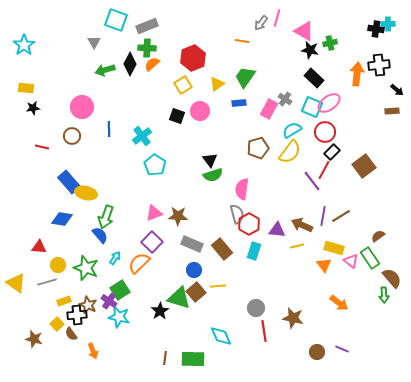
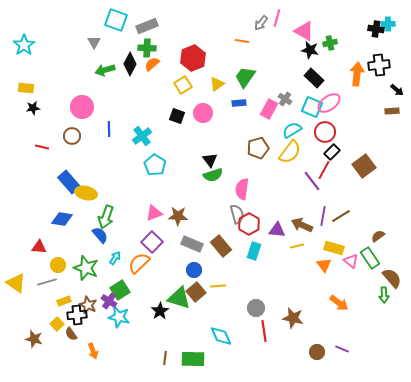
pink circle at (200, 111): moved 3 px right, 2 px down
brown rectangle at (222, 249): moved 1 px left, 3 px up
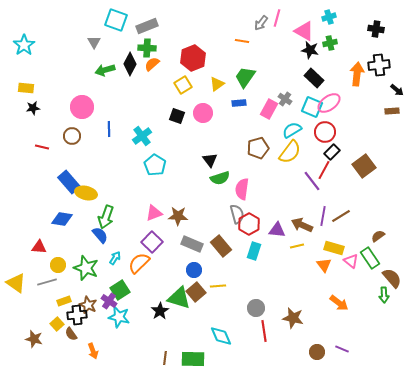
cyan cross at (388, 24): moved 59 px left, 7 px up; rotated 16 degrees counterclockwise
green semicircle at (213, 175): moved 7 px right, 3 px down
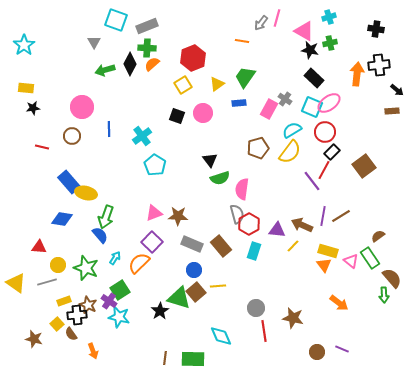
yellow line at (297, 246): moved 4 px left; rotated 32 degrees counterclockwise
yellow rectangle at (334, 248): moved 6 px left, 3 px down
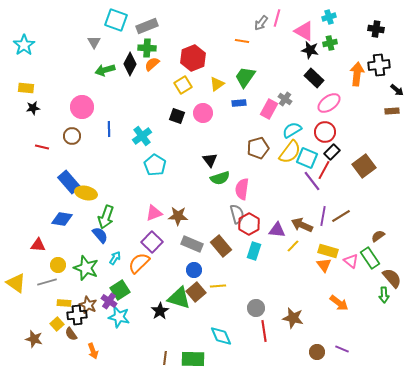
cyan square at (312, 107): moved 5 px left, 51 px down
red triangle at (39, 247): moved 1 px left, 2 px up
yellow rectangle at (64, 301): moved 2 px down; rotated 24 degrees clockwise
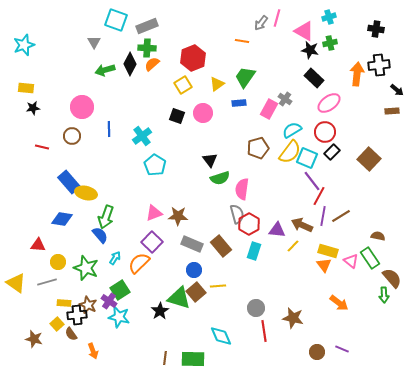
cyan star at (24, 45): rotated 15 degrees clockwise
brown square at (364, 166): moved 5 px right, 7 px up; rotated 10 degrees counterclockwise
red line at (324, 170): moved 5 px left, 26 px down
brown semicircle at (378, 236): rotated 48 degrees clockwise
yellow circle at (58, 265): moved 3 px up
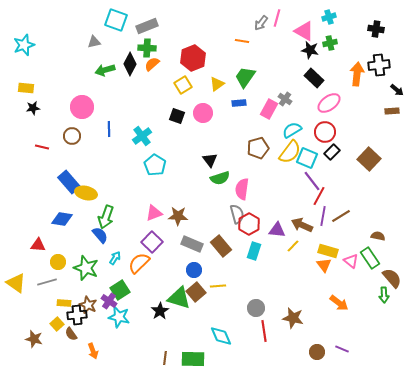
gray triangle at (94, 42): rotated 48 degrees clockwise
